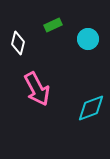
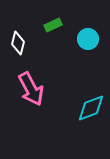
pink arrow: moved 6 px left
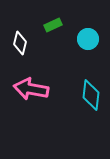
white diamond: moved 2 px right
pink arrow: rotated 128 degrees clockwise
cyan diamond: moved 13 px up; rotated 64 degrees counterclockwise
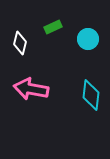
green rectangle: moved 2 px down
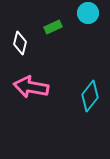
cyan circle: moved 26 px up
pink arrow: moved 2 px up
cyan diamond: moved 1 px left, 1 px down; rotated 32 degrees clockwise
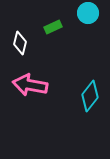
pink arrow: moved 1 px left, 2 px up
